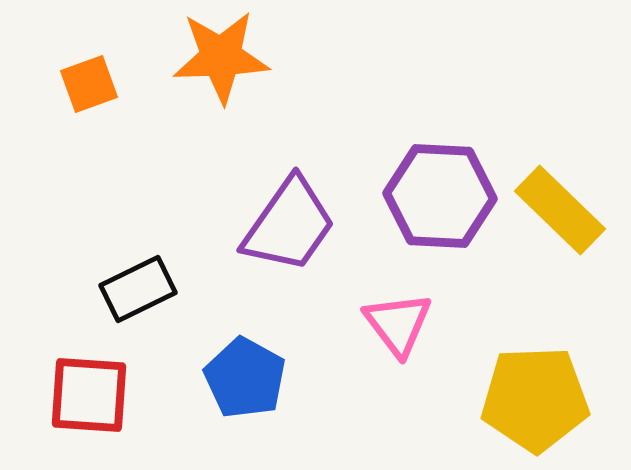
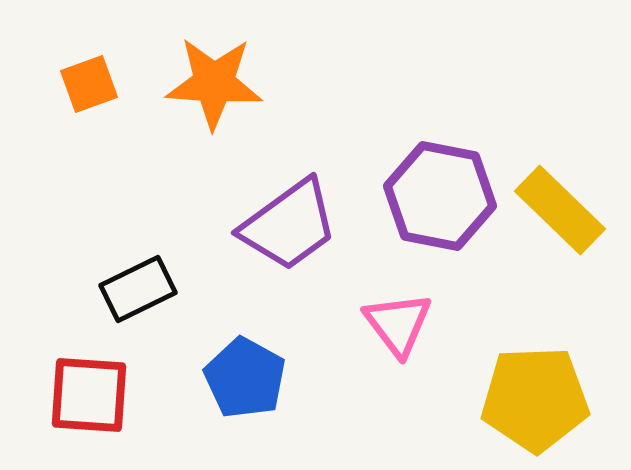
orange star: moved 7 px left, 26 px down; rotated 6 degrees clockwise
purple hexagon: rotated 8 degrees clockwise
purple trapezoid: rotated 19 degrees clockwise
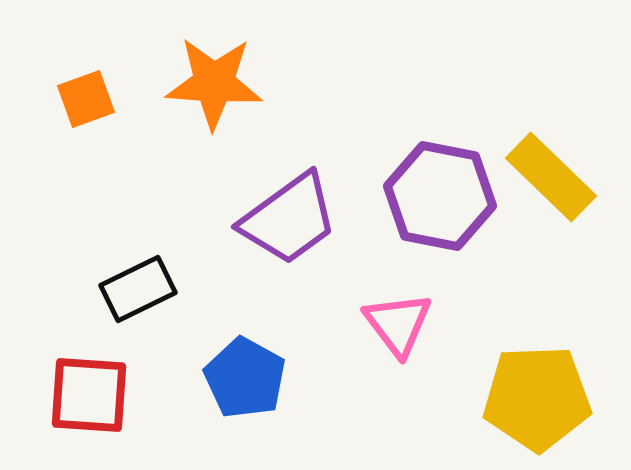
orange square: moved 3 px left, 15 px down
yellow rectangle: moved 9 px left, 33 px up
purple trapezoid: moved 6 px up
yellow pentagon: moved 2 px right, 1 px up
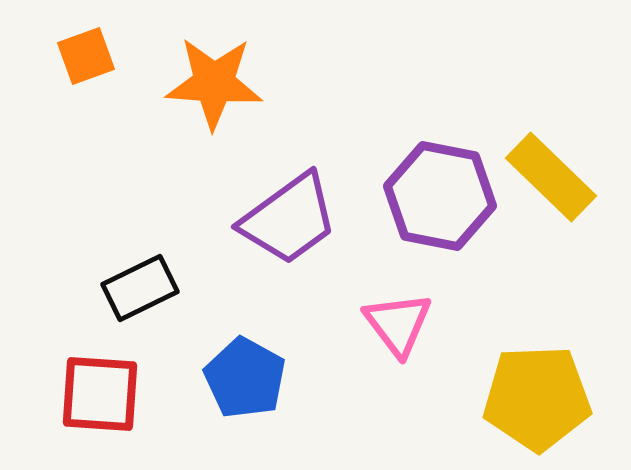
orange square: moved 43 px up
black rectangle: moved 2 px right, 1 px up
red square: moved 11 px right, 1 px up
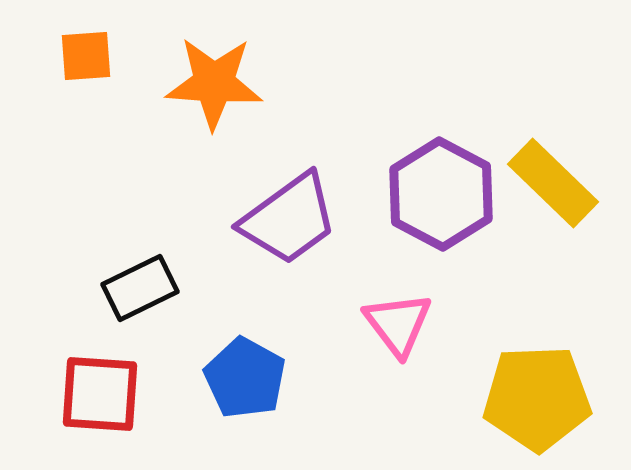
orange square: rotated 16 degrees clockwise
yellow rectangle: moved 2 px right, 6 px down
purple hexagon: moved 1 px right, 2 px up; rotated 17 degrees clockwise
